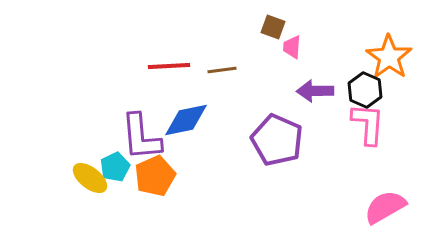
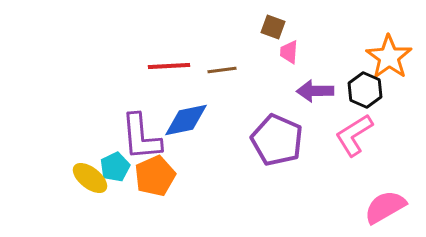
pink trapezoid: moved 3 px left, 5 px down
pink L-shape: moved 14 px left, 11 px down; rotated 126 degrees counterclockwise
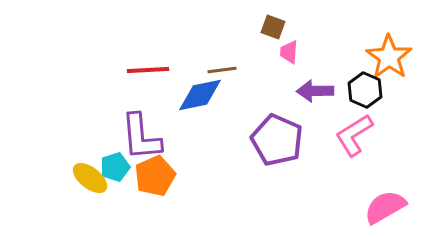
red line: moved 21 px left, 4 px down
blue diamond: moved 14 px right, 25 px up
cyan pentagon: rotated 8 degrees clockwise
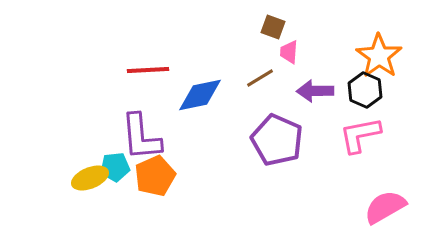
orange star: moved 10 px left, 1 px up
brown line: moved 38 px right, 8 px down; rotated 24 degrees counterclockwise
pink L-shape: moved 6 px right; rotated 21 degrees clockwise
cyan pentagon: rotated 12 degrees clockwise
yellow ellipse: rotated 60 degrees counterclockwise
